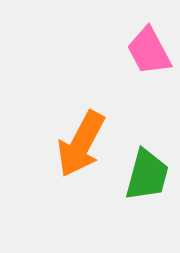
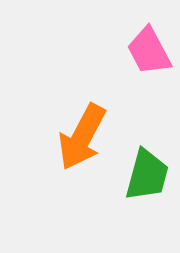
orange arrow: moved 1 px right, 7 px up
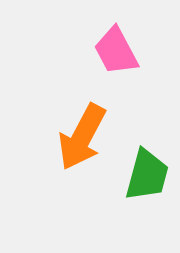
pink trapezoid: moved 33 px left
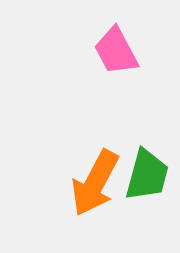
orange arrow: moved 13 px right, 46 px down
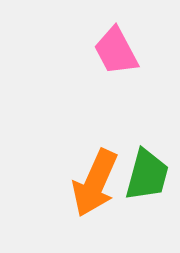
orange arrow: rotated 4 degrees counterclockwise
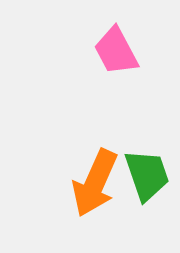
green trapezoid: rotated 34 degrees counterclockwise
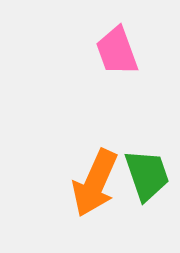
pink trapezoid: moved 1 px right; rotated 8 degrees clockwise
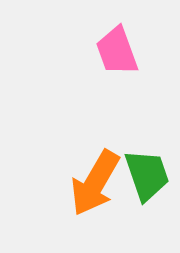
orange arrow: rotated 6 degrees clockwise
